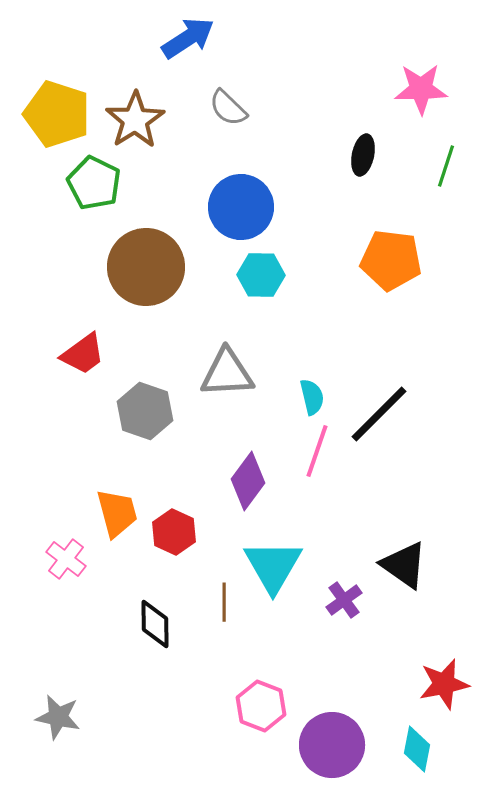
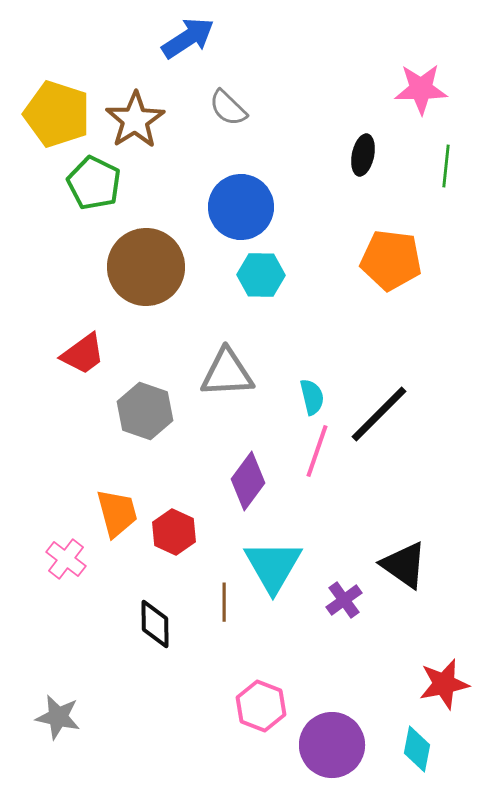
green line: rotated 12 degrees counterclockwise
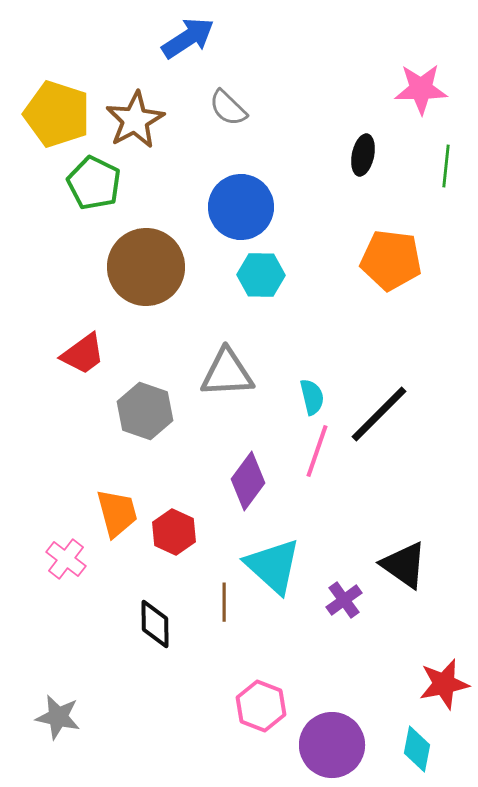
brown star: rotated 4 degrees clockwise
cyan triangle: rotated 18 degrees counterclockwise
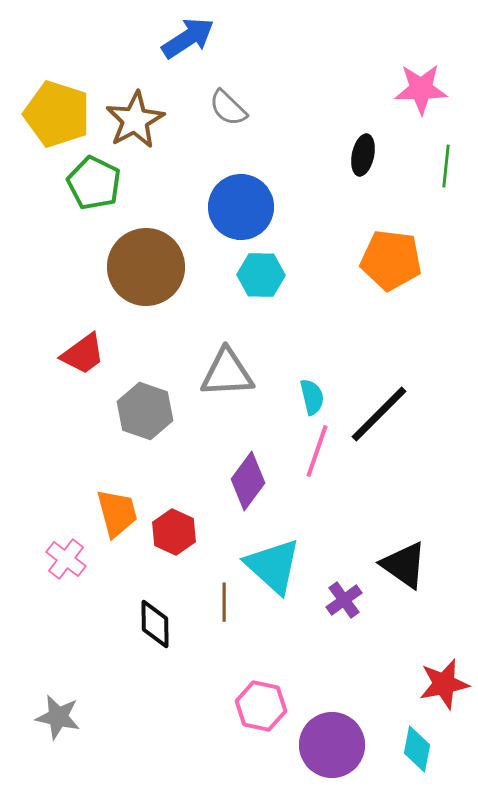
pink hexagon: rotated 9 degrees counterclockwise
